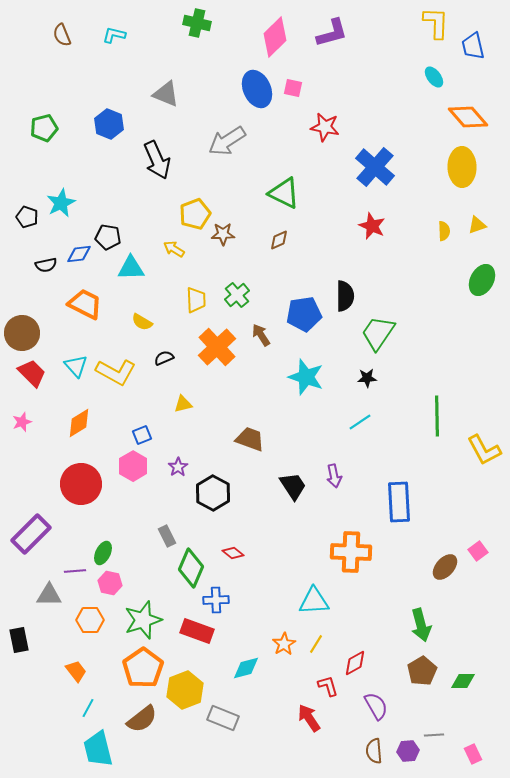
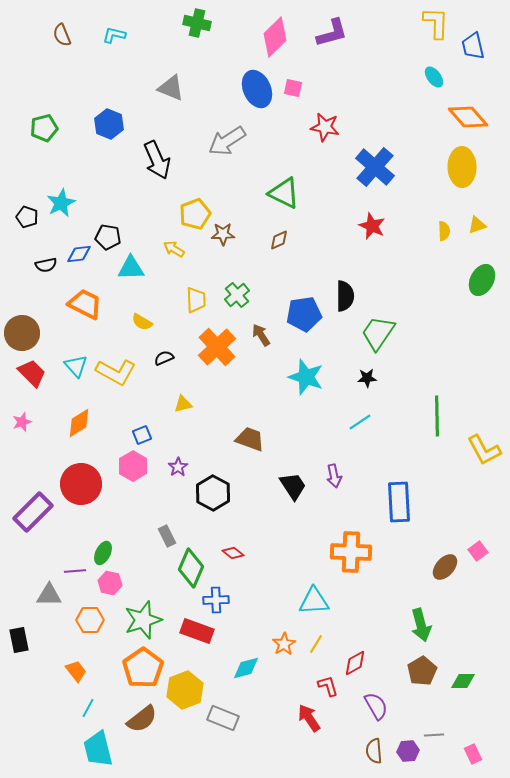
gray triangle at (166, 94): moved 5 px right, 6 px up
purple rectangle at (31, 534): moved 2 px right, 22 px up
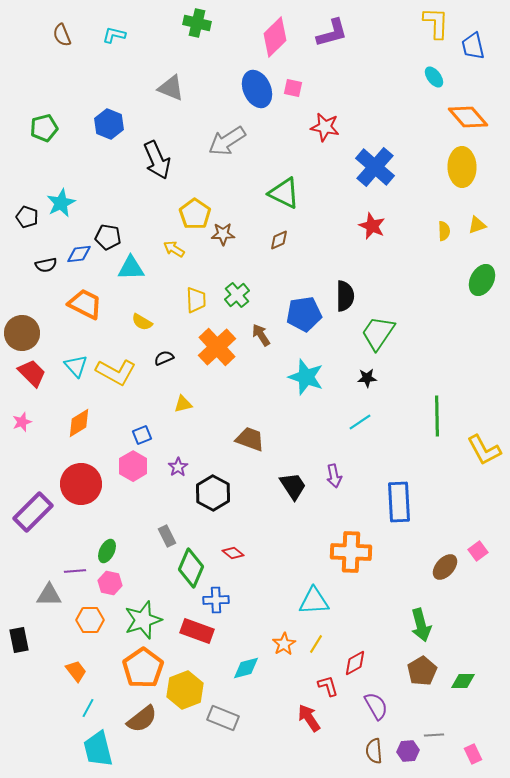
yellow pentagon at (195, 214): rotated 16 degrees counterclockwise
green ellipse at (103, 553): moved 4 px right, 2 px up
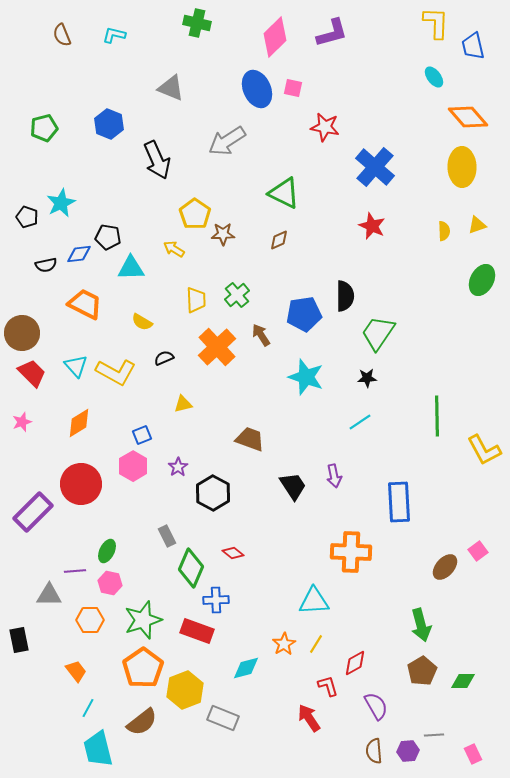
brown semicircle at (142, 719): moved 3 px down
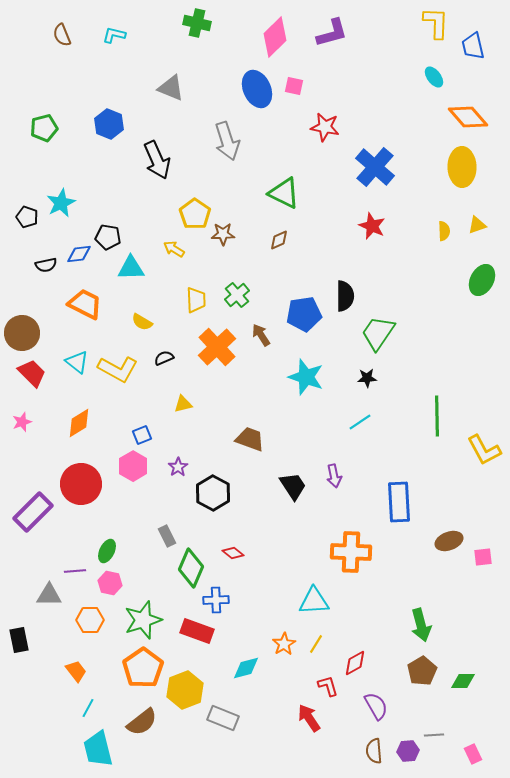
pink square at (293, 88): moved 1 px right, 2 px up
gray arrow at (227, 141): rotated 75 degrees counterclockwise
cyan triangle at (76, 366): moved 1 px right, 4 px up; rotated 10 degrees counterclockwise
yellow L-shape at (116, 372): moved 2 px right, 3 px up
pink square at (478, 551): moved 5 px right, 6 px down; rotated 30 degrees clockwise
brown ellipse at (445, 567): moved 4 px right, 26 px up; rotated 28 degrees clockwise
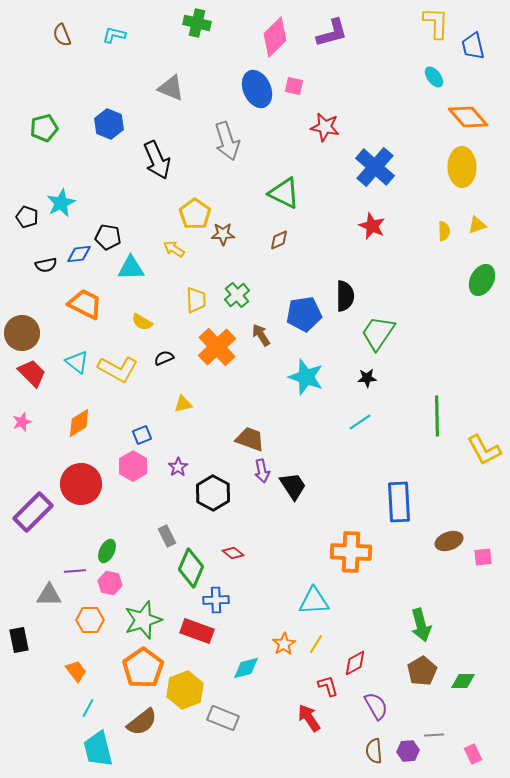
purple arrow at (334, 476): moved 72 px left, 5 px up
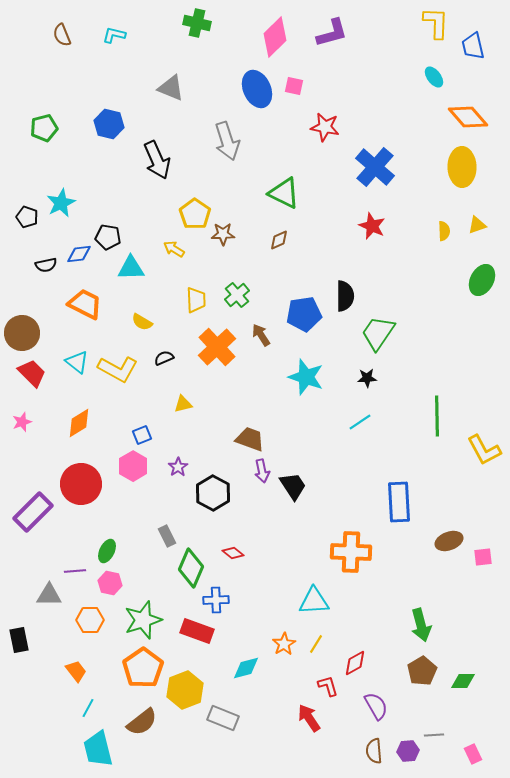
blue hexagon at (109, 124): rotated 8 degrees counterclockwise
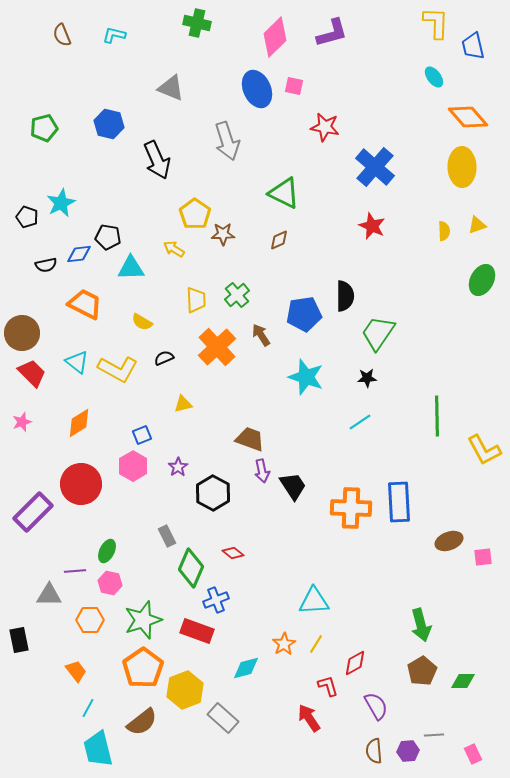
orange cross at (351, 552): moved 44 px up
blue cross at (216, 600): rotated 20 degrees counterclockwise
gray rectangle at (223, 718): rotated 20 degrees clockwise
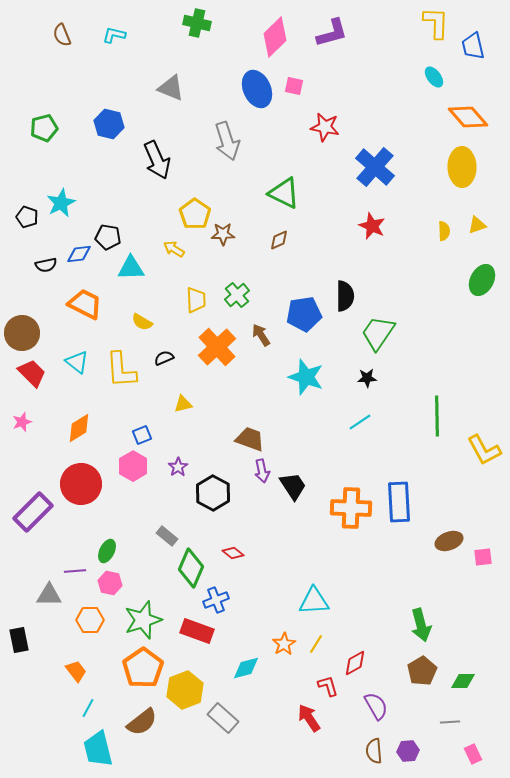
yellow L-shape at (118, 369): moved 3 px right, 1 px down; rotated 57 degrees clockwise
orange diamond at (79, 423): moved 5 px down
gray rectangle at (167, 536): rotated 25 degrees counterclockwise
gray line at (434, 735): moved 16 px right, 13 px up
